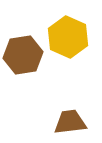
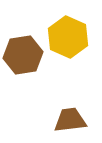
brown trapezoid: moved 2 px up
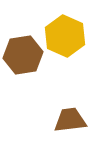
yellow hexagon: moved 3 px left, 1 px up
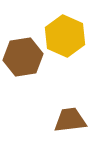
brown hexagon: moved 2 px down
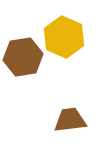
yellow hexagon: moved 1 px left, 1 px down
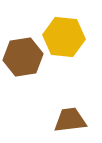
yellow hexagon: rotated 18 degrees counterclockwise
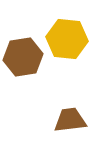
yellow hexagon: moved 3 px right, 2 px down
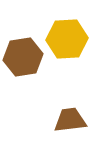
yellow hexagon: rotated 9 degrees counterclockwise
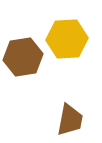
brown trapezoid: rotated 108 degrees clockwise
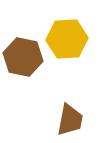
brown hexagon: rotated 21 degrees clockwise
